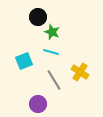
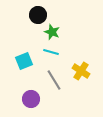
black circle: moved 2 px up
yellow cross: moved 1 px right, 1 px up
purple circle: moved 7 px left, 5 px up
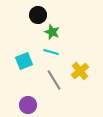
yellow cross: moved 1 px left; rotated 18 degrees clockwise
purple circle: moved 3 px left, 6 px down
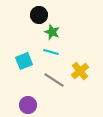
black circle: moved 1 px right
gray line: rotated 25 degrees counterclockwise
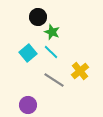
black circle: moved 1 px left, 2 px down
cyan line: rotated 28 degrees clockwise
cyan square: moved 4 px right, 8 px up; rotated 18 degrees counterclockwise
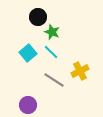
yellow cross: rotated 12 degrees clockwise
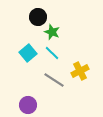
cyan line: moved 1 px right, 1 px down
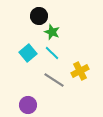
black circle: moved 1 px right, 1 px up
